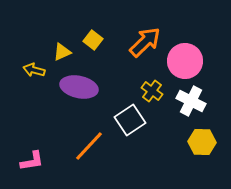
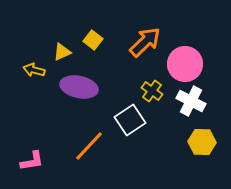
pink circle: moved 3 px down
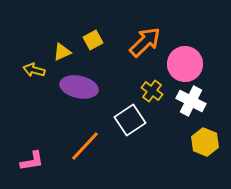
yellow square: rotated 24 degrees clockwise
yellow hexagon: moved 3 px right; rotated 20 degrees clockwise
orange line: moved 4 px left
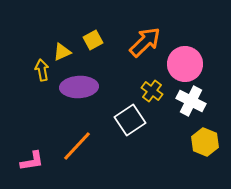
yellow arrow: moved 8 px right; rotated 65 degrees clockwise
purple ellipse: rotated 15 degrees counterclockwise
orange line: moved 8 px left
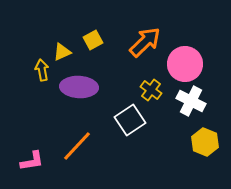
purple ellipse: rotated 6 degrees clockwise
yellow cross: moved 1 px left, 1 px up
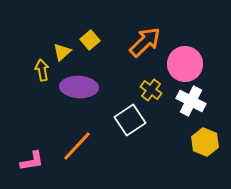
yellow square: moved 3 px left; rotated 12 degrees counterclockwise
yellow triangle: rotated 18 degrees counterclockwise
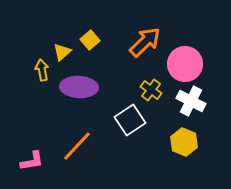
yellow hexagon: moved 21 px left
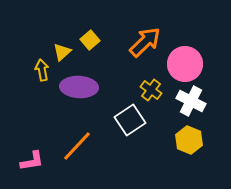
yellow hexagon: moved 5 px right, 2 px up
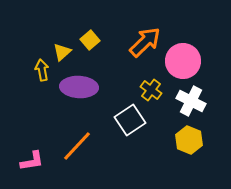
pink circle: moved 2 px left, 3 px up
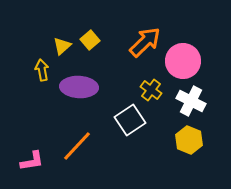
yellow triangle: moved 6 px up
